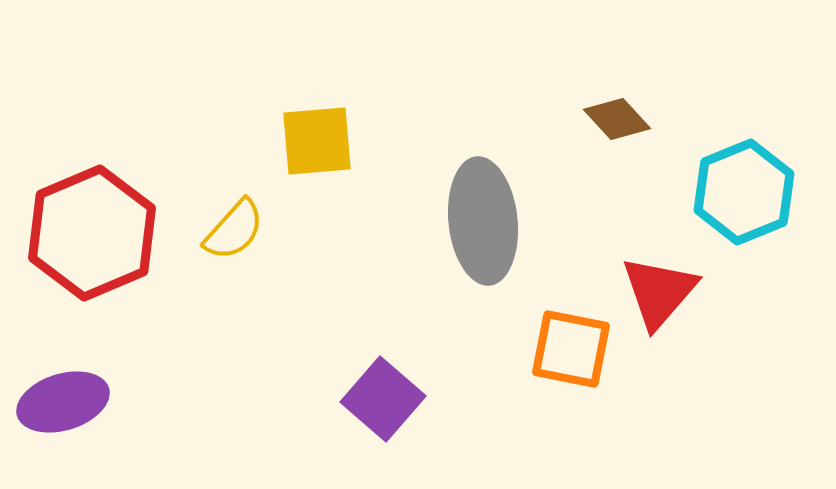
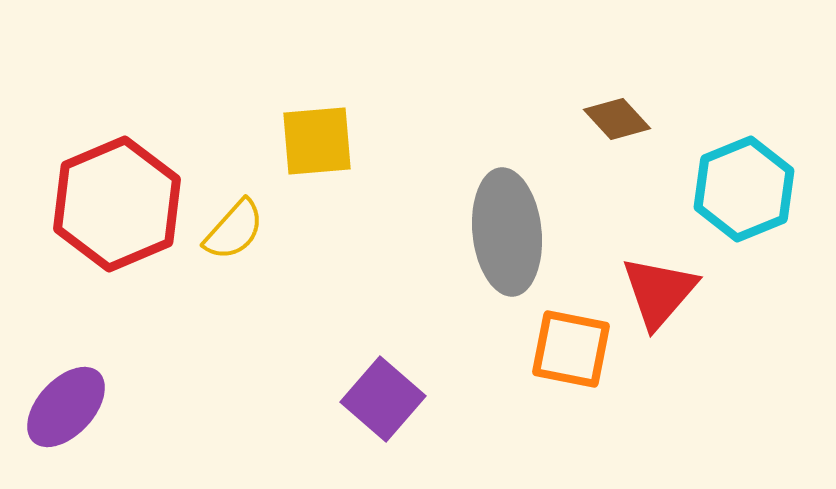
cyan hexagon: moved 3 px up
gray ellipse: moved 24 px right, 11 px down
red hexagon: moved 25 px right, 29 px up
purple ellipse: moved 3 px right, 5 px down; rotated 30 degrees counterclockwise
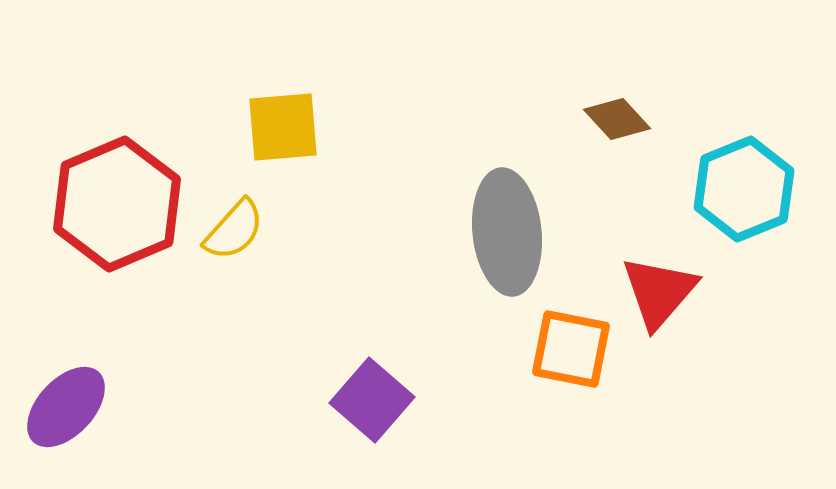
yellow square: moved 34 px left, 14 px up
purple square: moved 11 px left, 1 px down
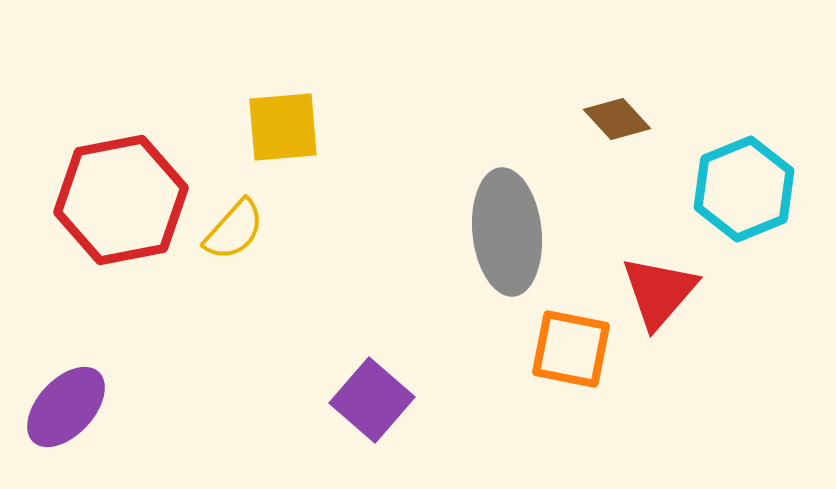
red hexagon: moved 4 px right, 4 px up; rotated 12 degrees clockwise
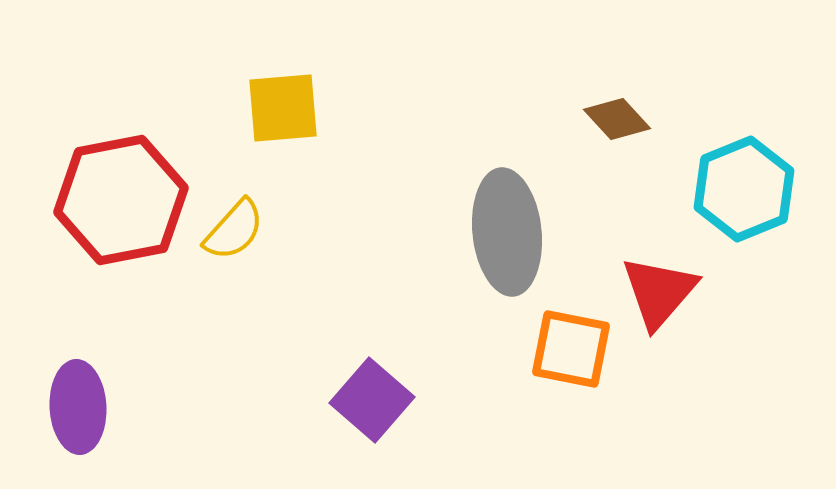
yellow square: moved 19 px up
purple ellipse: moved 12 px right; rotated 46 degrees counterclockwise
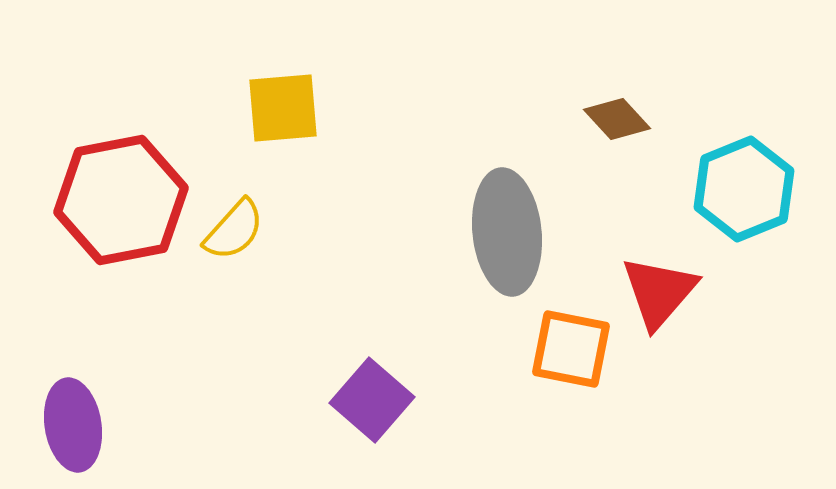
purple ellipse: moved 5 px left, 18 px down; rotated 6 degrees counterclockwise
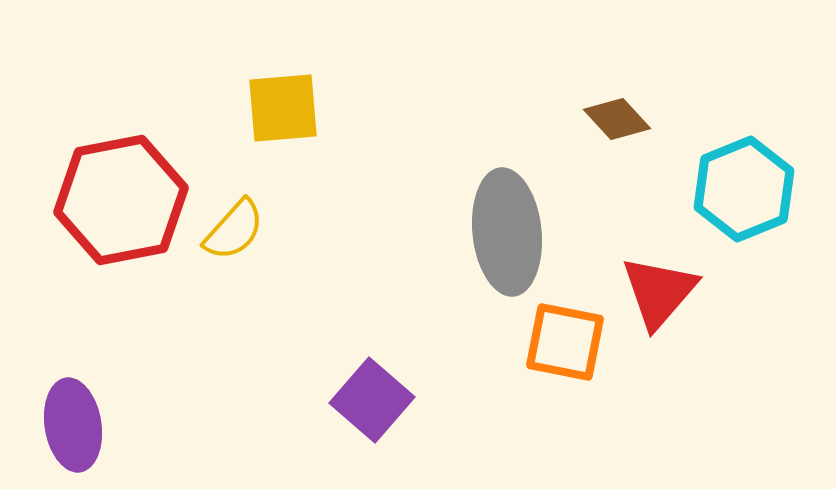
orange square: moved 6 px left, 7 px up
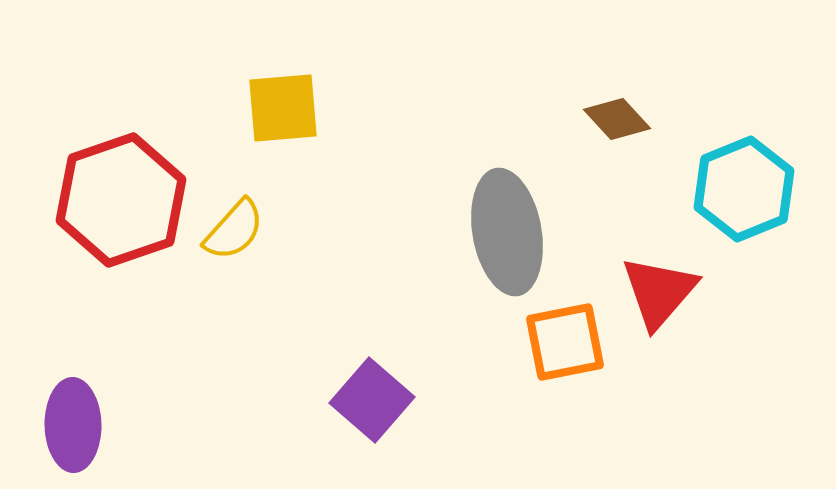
red hexagon: rotated 8 degrees counterclockwise
gray ellipse: rotated 4 degrees counterclockwise
orange square: rotated 22 degrees counterclockwise
purple ellipse: rotated 8 degrees clockwise
